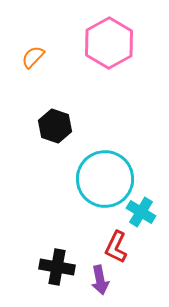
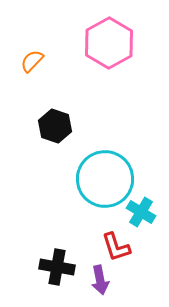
orange semicircle: moved 1 px left, 4 px down
red L-shape: rotated 44 degrees counterclockwise
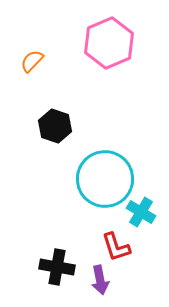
pink hexagon: rotated 6 degrees clockwise
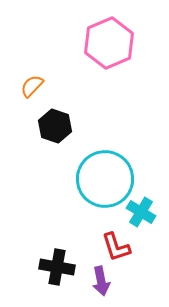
orange semicircle: moved 25 px down
purple arrow: moved 1 px right, 1 px down
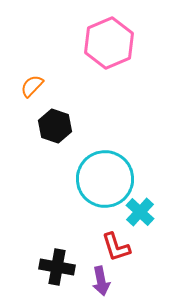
cyan cross: moved 1 px left; rotated 12 degrees clockwise
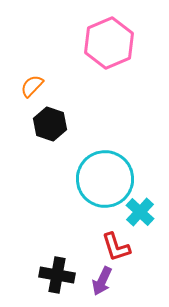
black hexagon: moved 5 px left, 2 px up
black cross: moved 8 px down
purple arrow: moved 1 px right; rotated 36 degrees clockwise
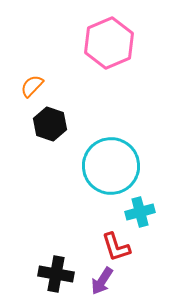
cyan circle: moved 6 px right, 13 px up
cyan cross: rotated 32 degrees clockwise
black cross: moved 1 px left, 1 px up
purple arrow: rotated 8 degrees clockwise
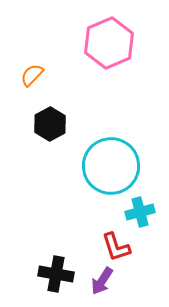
orange semicircle: moved 11 px up
black hexagon: rotated 12 degrees clockwise
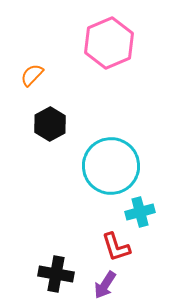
purple arrow: moved 3 px right, 4 px down
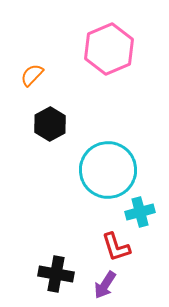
pink hexagon: moved 6 px down
cyan circle: moved 3 px left, 4 px down
